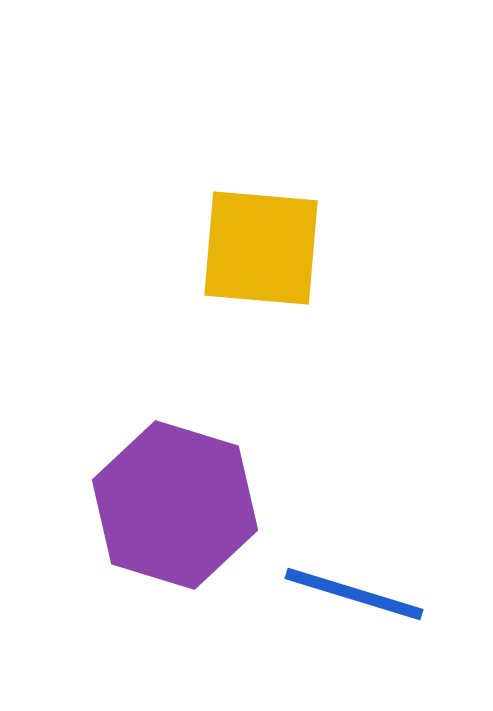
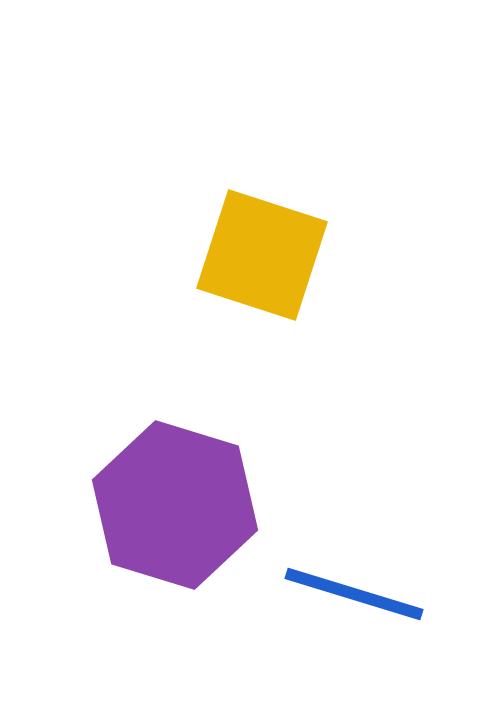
yellow square: moved 1 px right, 7 px down; rotated 13 degrees clockwise
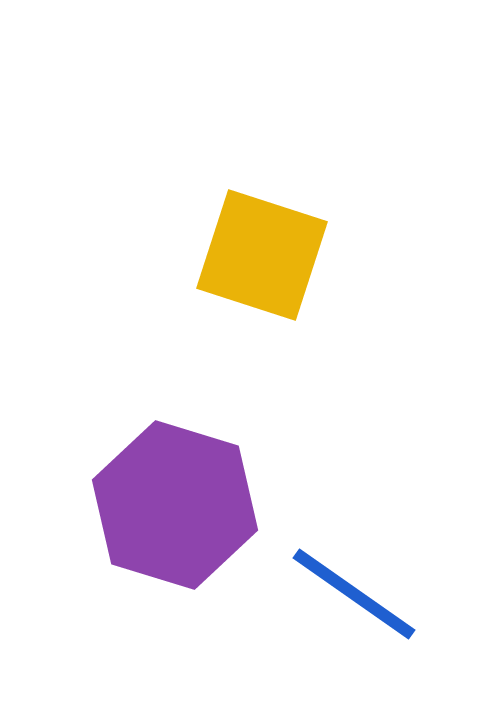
blue line: rotated 18 degrees clockwise
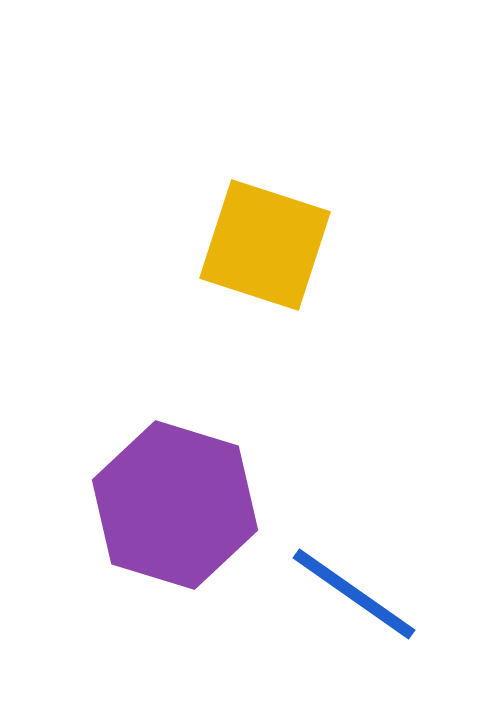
yellow square: moved 3 px right, 10 px up
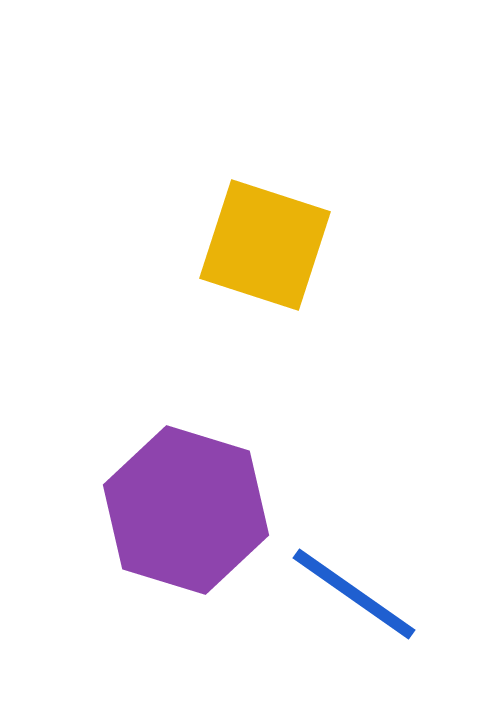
purple hexagon: moved 11 px right, 5 px down
